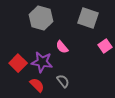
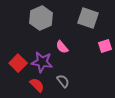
gray hexagon: rotated 20 degrees clockwise
pink square: rotated 16 degrees clockwise
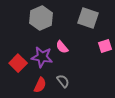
purple star: moved 5 px up
red semicircle: moved 3 px right; rotated 70 degrees clockwise
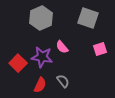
pink square: moved 5 px left, 3 px down
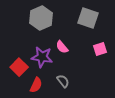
red square: moved 1 px right, 4 px down
red semicircle: moved 4 px left
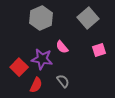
gray square: rotated 30 degrees clockwise
pink square: moved 1 px left, 1 px down
purple star: moved 2 px down
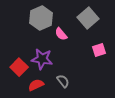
pink semicircle: moved 1 px left, 13 px up
red semicircle: rotated 140 degrees counterclockwise
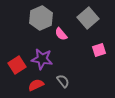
red square: moved 2 px left, 2 px up; rotated 12 degrees clockwise
